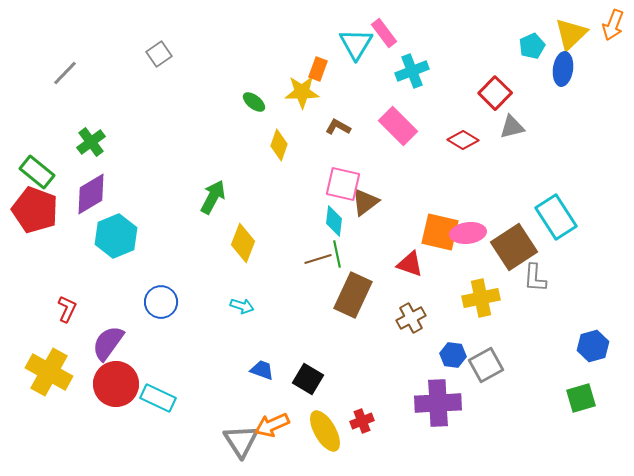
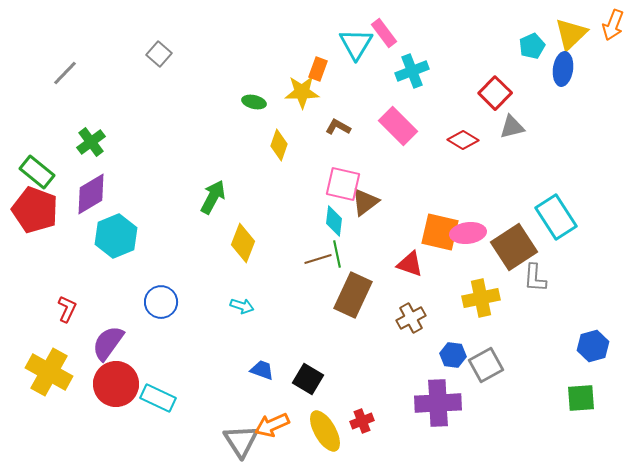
gray square at (159, 54): rotated 15 degrees counterclockwise
green ellipse at (254, 102): rotated 25 degrees counterclockwise
green square at (581, 398): rotated 12 degrees clockwise
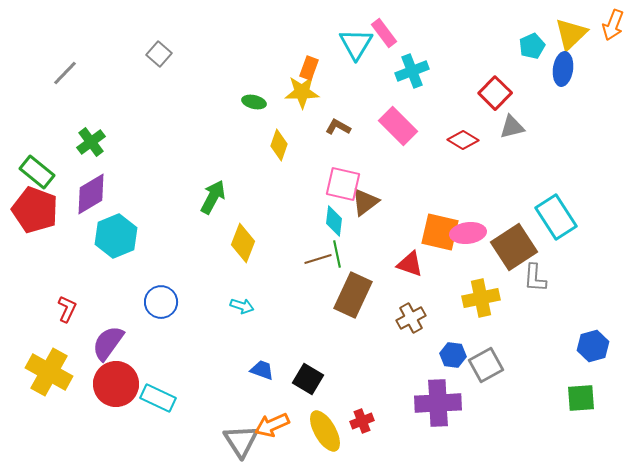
orange rectangle at (318, 69): moved 9 px left, 1 px up
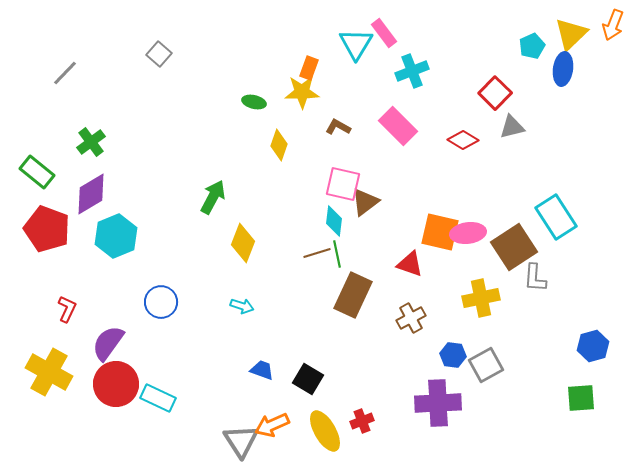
red pentagon at (35, 210): moved 12 px right, 19 px down
brown line at (318, 259): moved 1 px left, 6 px up
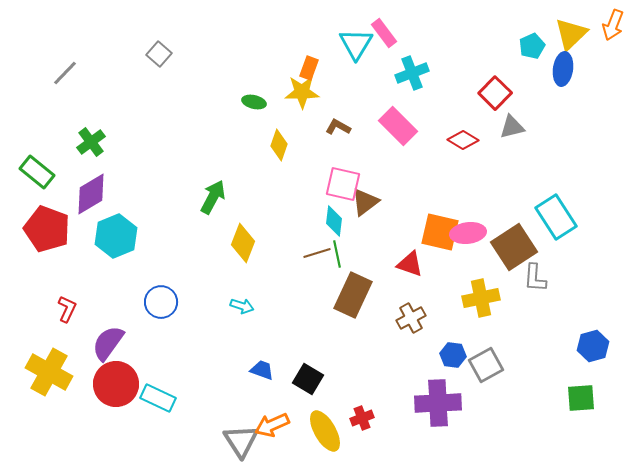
cyan cross at (412, 71): moved 2 px down
red cross at (362, 421): moved 3 px up
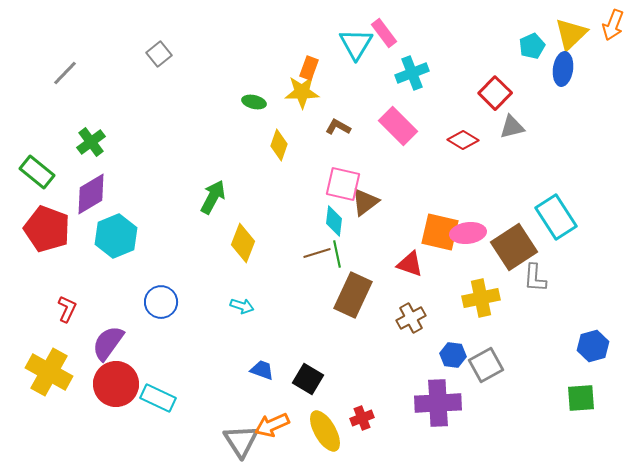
gray square at (159, 54): rotated 10 degrees clockwise
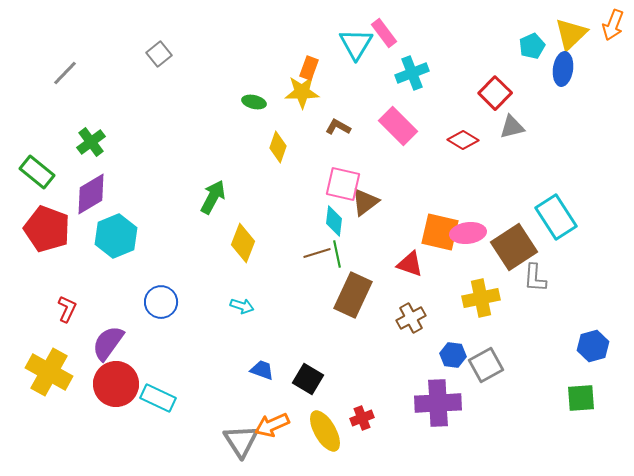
yellow diamond at (279, 145): moved 1 px left, 2 px down
